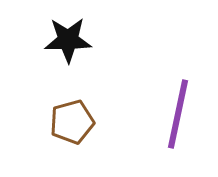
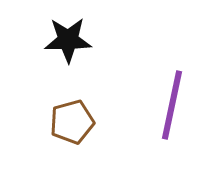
purple line: moved 6 px left, 9 px up
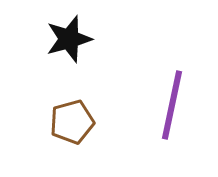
black star: moved 1 px right, 1 px up; rotated 15 degrees counterclockwise
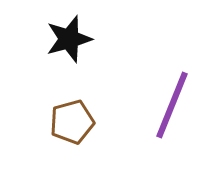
purple line: rotated 10 degrees clockwise
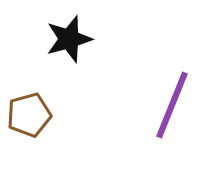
brown pentagon: moved 43 px left, 7 px up
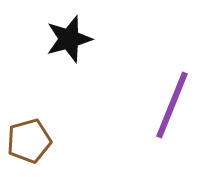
brown pentagon: moved 26 px down
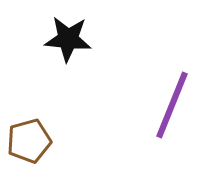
black star: moved 1 px left; rotated 21 degrees clockwise
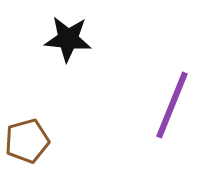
brown pentagon: moved 2 px left
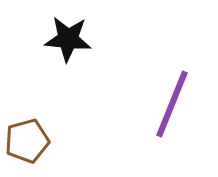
purple line: moved 1 px up
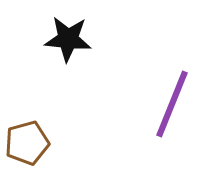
brown pentagon: moved 2 px down
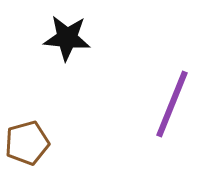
black star: moved 1 px left, 1 px up
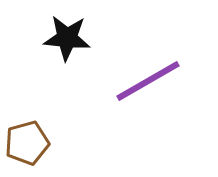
purple line: moved 24 px left, 23 px up; rotated 38 degrees clockwise
